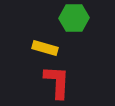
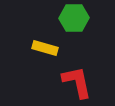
red L-shape: moved 20 px right; rotated 15 degrees counterclockwise
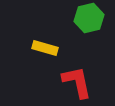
green hexagon: moved 15 px right; rotated 12 degrees counterclockwise
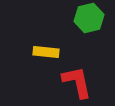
yellow rectangle: moved 1 px right, 4 px down; rotated 10 degrees counterclockwise
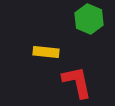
green hexagon: moved 1 px down; rotated 24 degrees counterclockwise
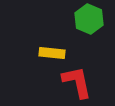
yellow rectangle: moved 6 px right, 1 px down
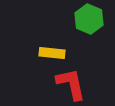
red L-shape: moved 6 px left, 2 px down
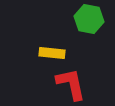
green hexagon: rotated 12 degrees counterclockwise
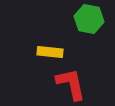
yellow rectangle: moved 2 px left, 1 px up
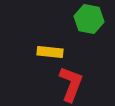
red L-shape: rotated 33 degrees clockwise
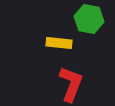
yellow rectangle: moved 9 px right, 9 px up
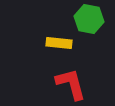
red L-shape: rotated 36 degrees counterclockwise
